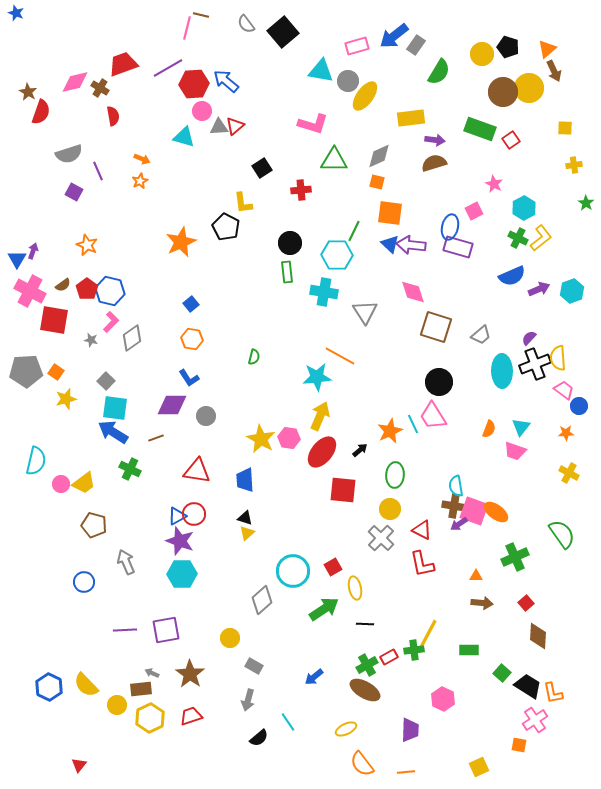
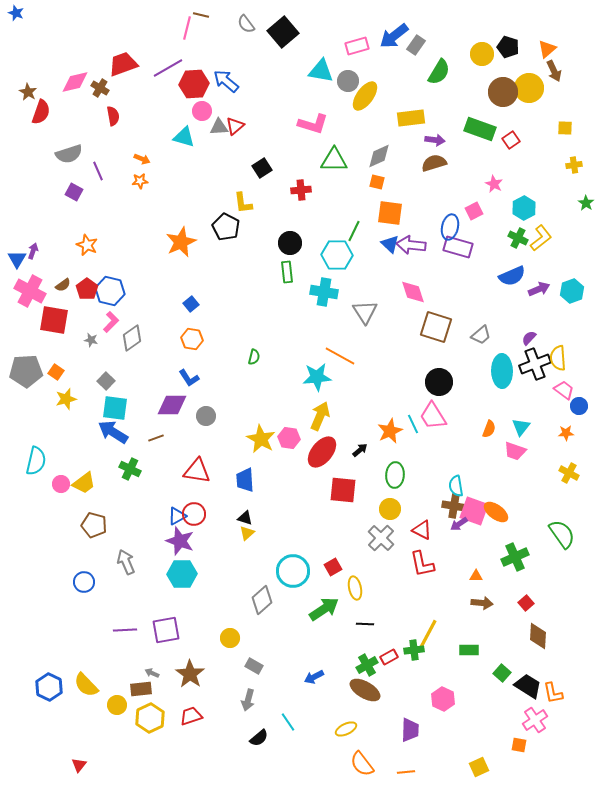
orange star at (140, 181): rotated 21 degrees clockwise
blue arrow at (314, 677): rotated 12 degrees clockwise
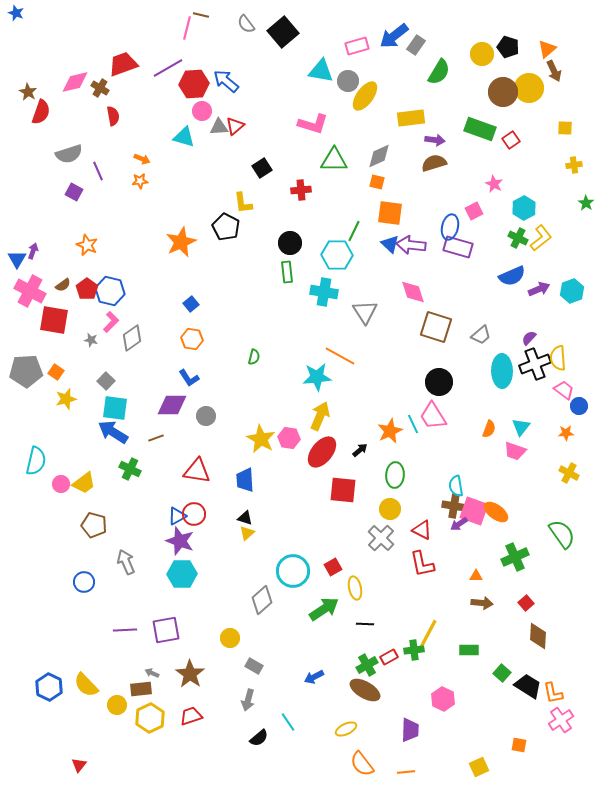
pink cross at (535, 720): moved 26 px right
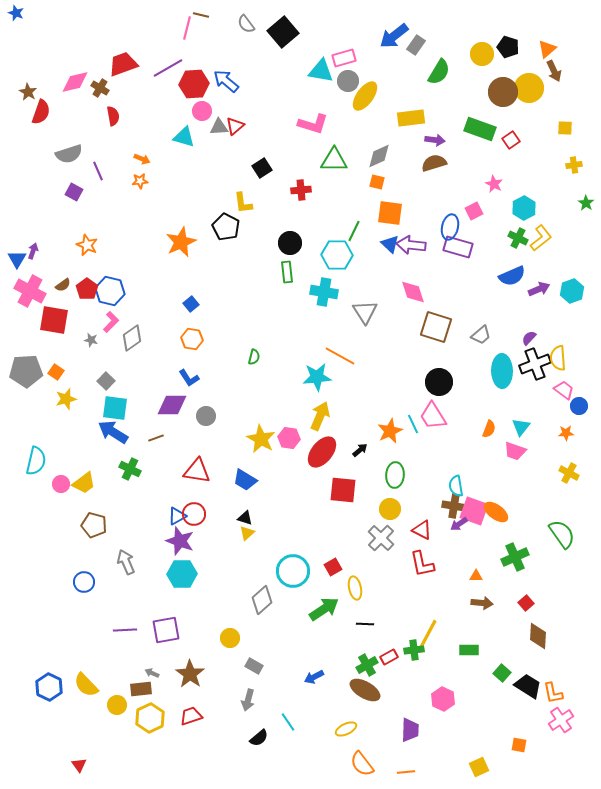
pink rectangle at (357, 46): moved 13 px left, 12 px down
blue trapezoid at (245, 480): rotated 55 degrees counterclockwise
red triangle at (79, 765): rotated 14 degrees counterclockwise
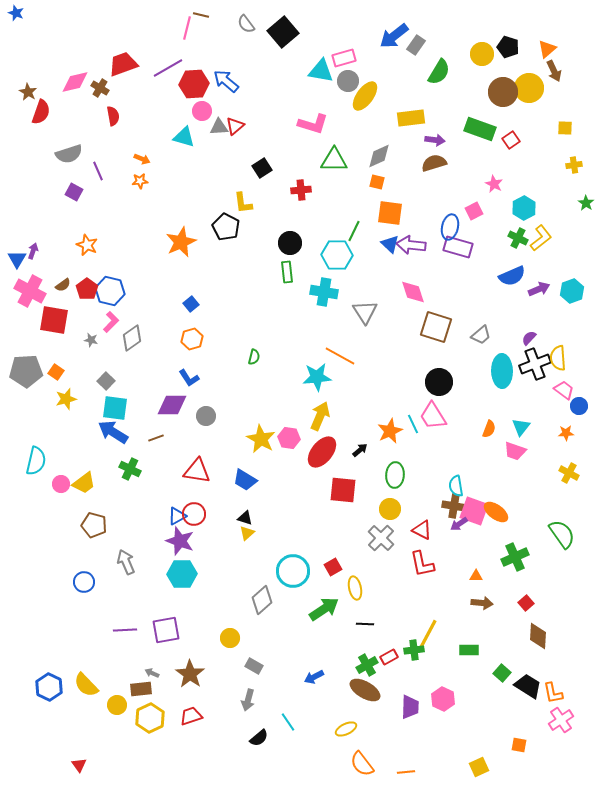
orange hexagon at (192, 339): rotated 25 degrees counterclockwise
purple trapezoid at (410, 730): moved 23 px up
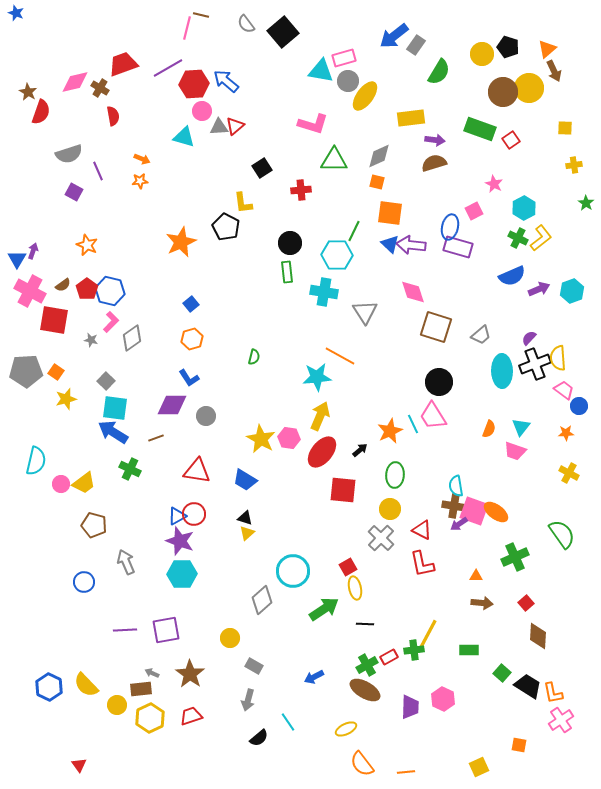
red square at (333, 567): moved 15 px right
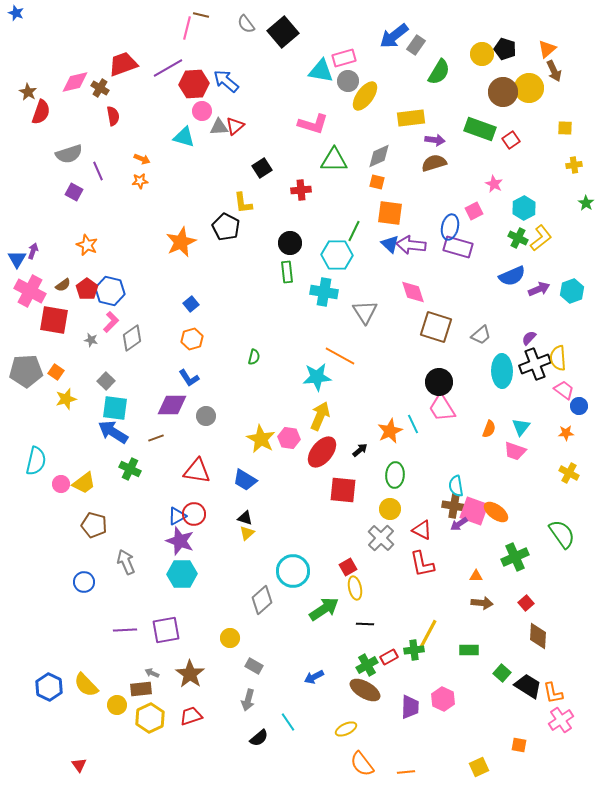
black pentagon at (508, 47): moved 3 px left, 2 px down
pink trapezoid at (433, 416): moved 9 px right, 8 px up
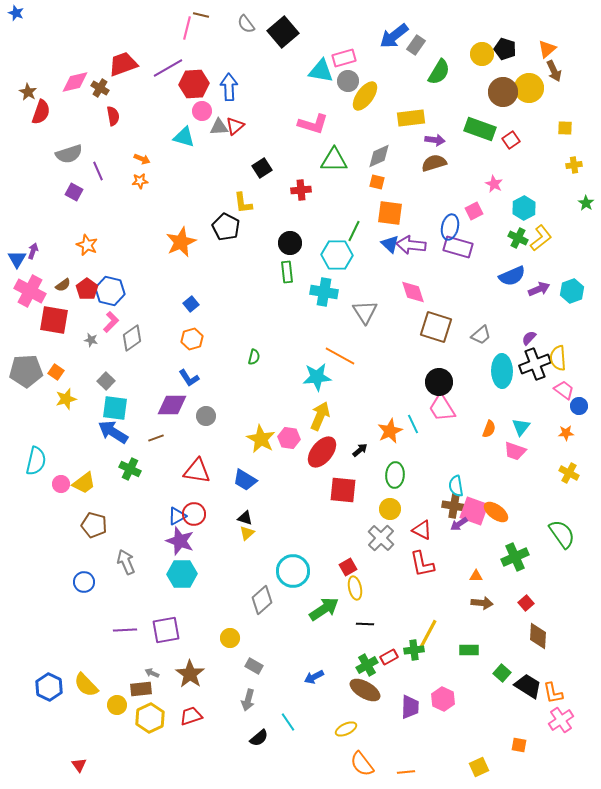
blue arrow at (226, 81): moved 3 px right, 6 px down; rotated 48 degrees clockwise
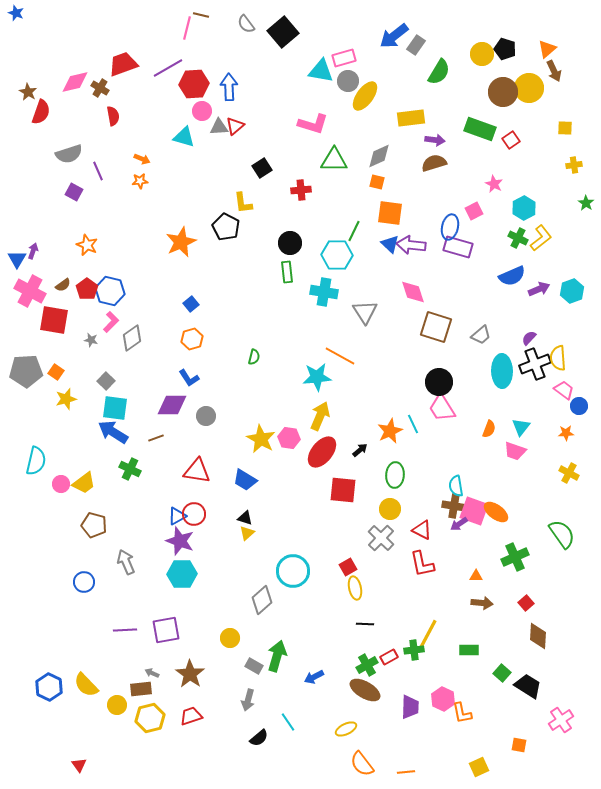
green arrow at (324, 609): moved 47 px left, 47 px down; rotated 40 degrees counterclockwise
orange L-shape at (553, 693): moved 91 px left, 20 px down
yellow hexagon at (150, 718): rotated 12 degrees clockwise
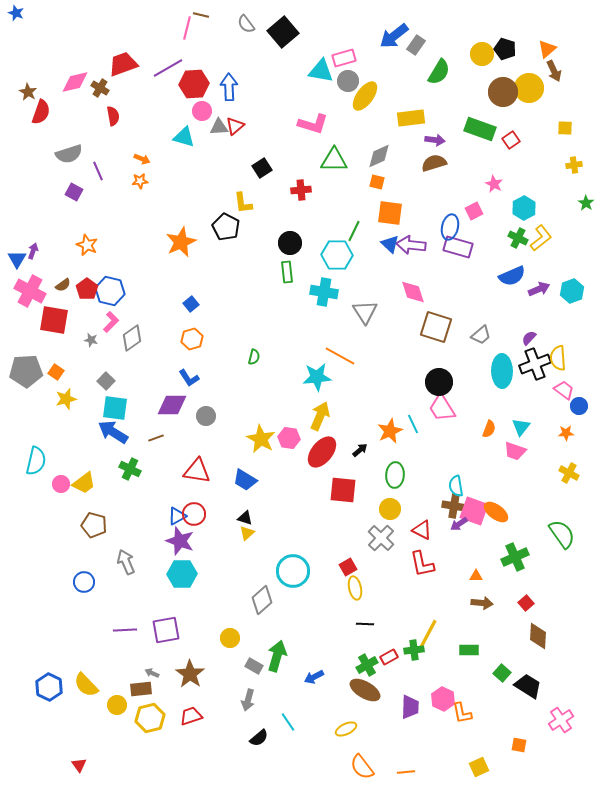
orange semicircle at (362, 764): moved 3 px down
